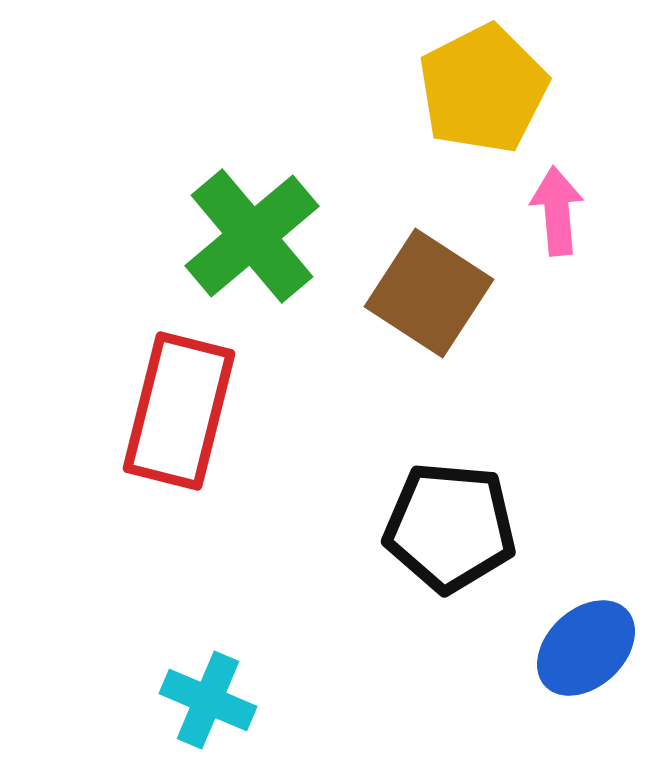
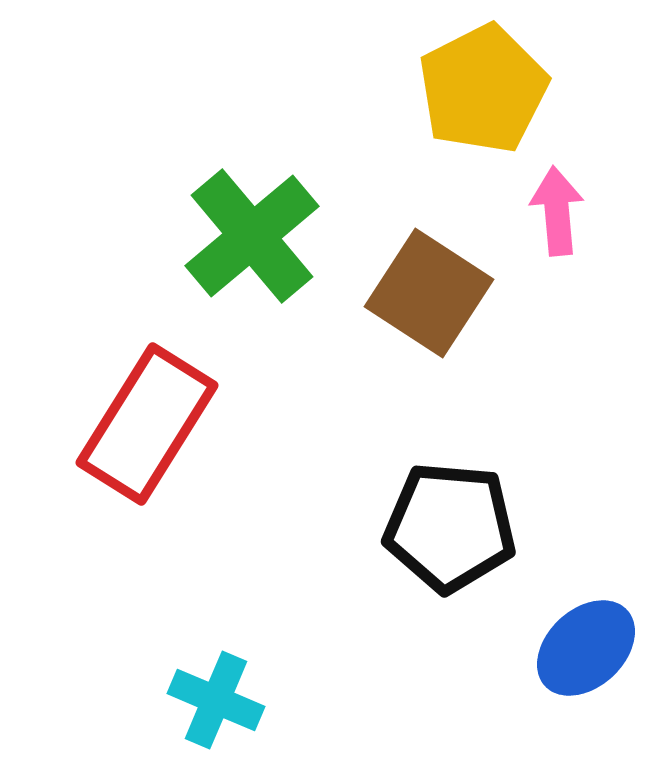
red rectangle: moved 32 px left, 13 px down; rotated 18 degrees clockwise
cyan cross: moved 8 px right
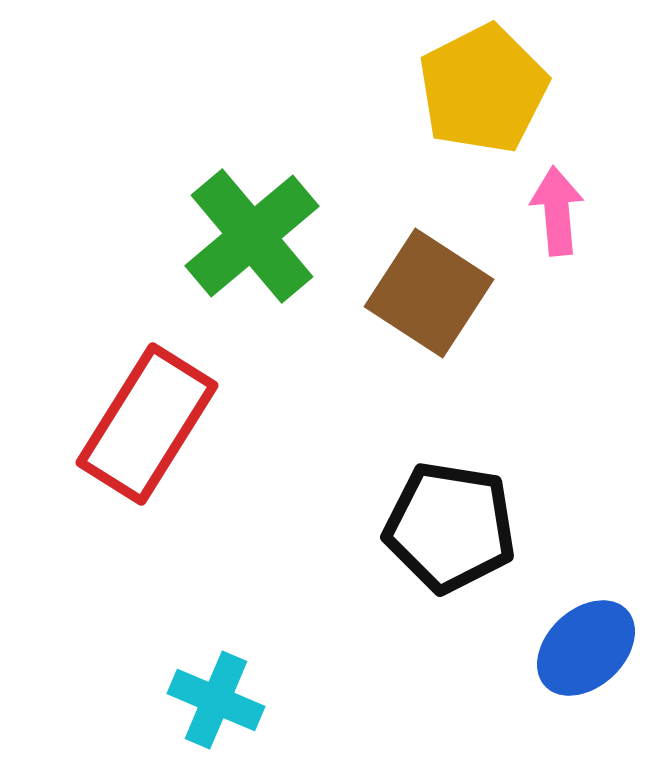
black pentagon: rotated 4 degrees clockwise
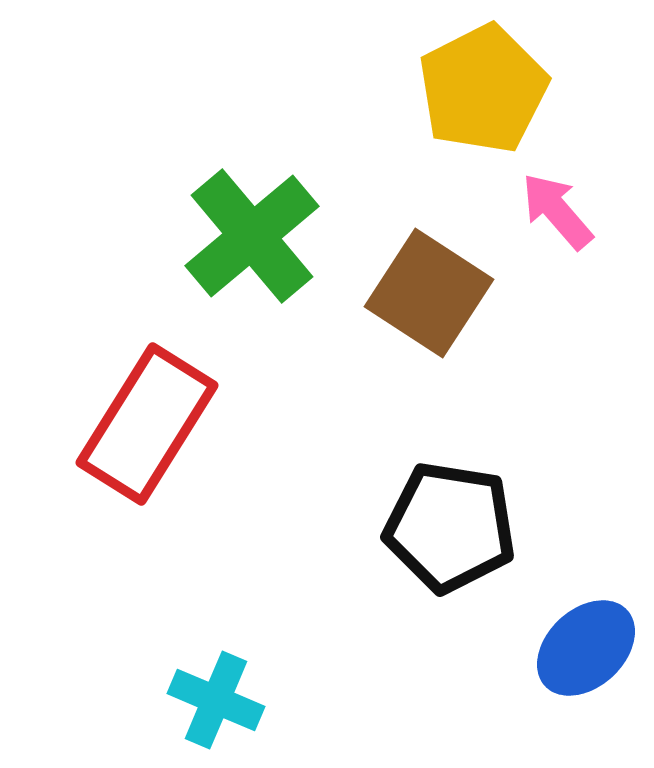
pink arrow: rotated 36 degrees counterclockwise
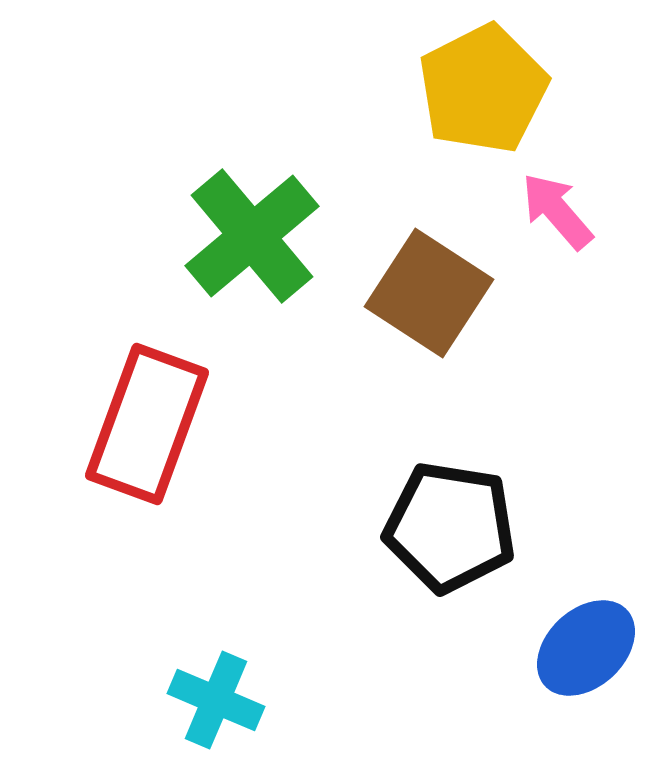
red rectangle: rotated 12 degrees counterclockwise
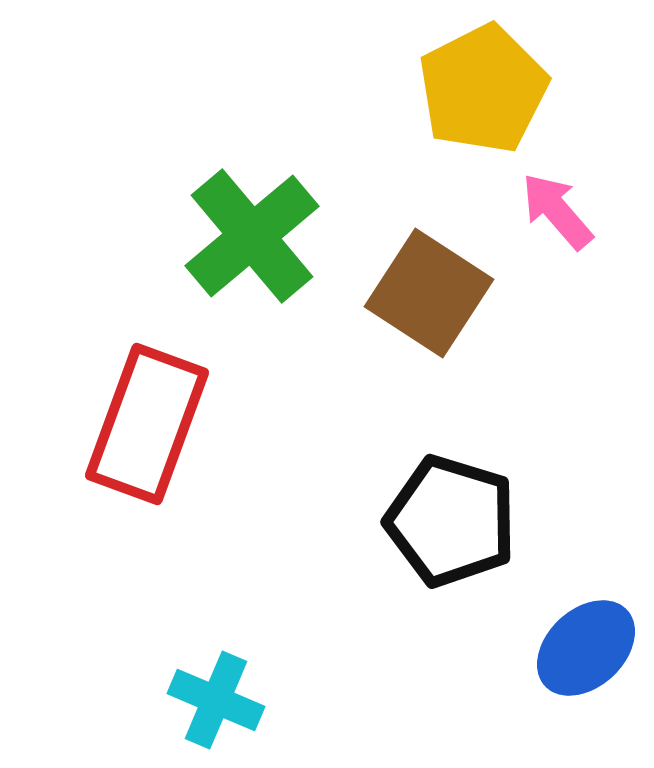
black pentagon: moved 1 px right, 6 px up; rotated 8 degrees clockwise
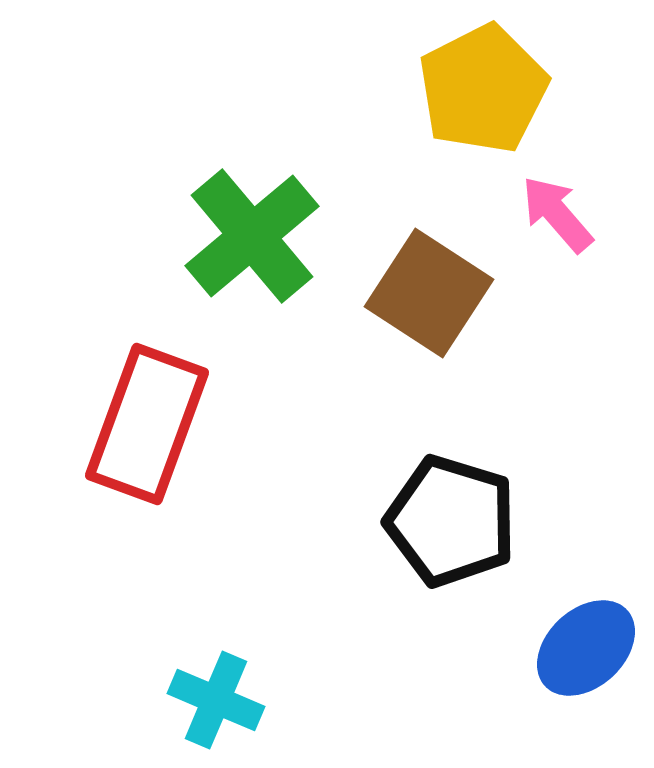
pink arrow: moved 3 px down
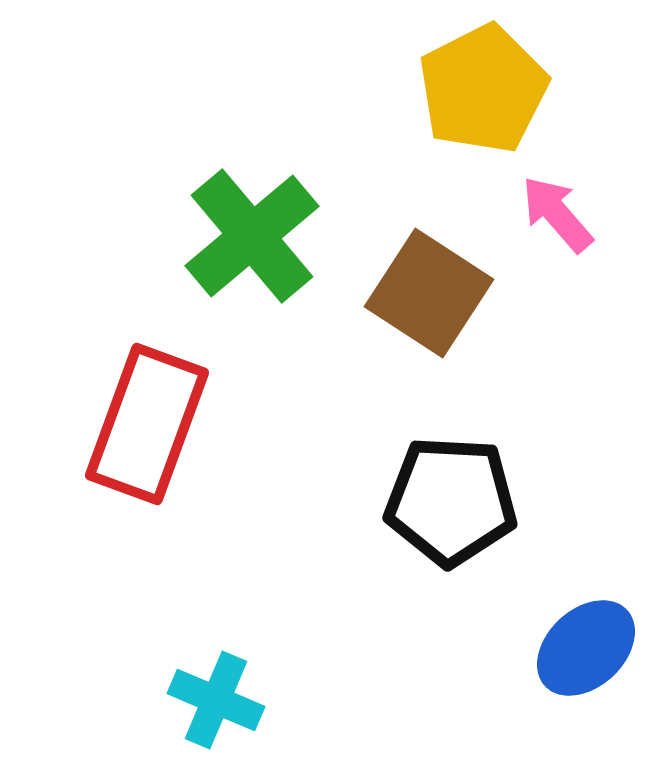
black pentagon: moved 20 px up; rotated 14 degrees counterclockwise
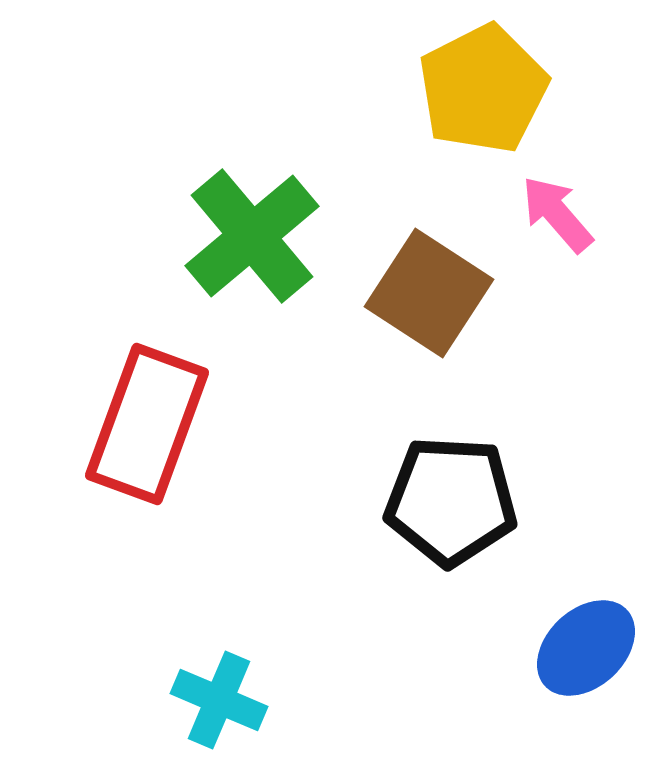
cyan cross: moved 3 px right
